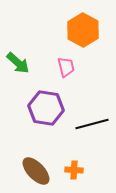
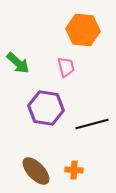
orange hexagon: rotated 24 degrees counterclockwise
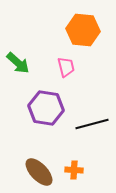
brown ellipse: moved 3 px right, 1 px down
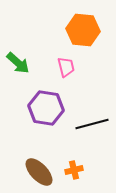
orange cross: rotated 18 degrees counterclockwise
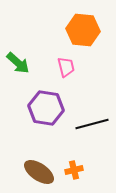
brown ellipse: rotated 12 degrees counterclockwise
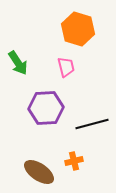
orange hexagon: moved 5 px left, 1 px up; rotated 12 degrees clockwise
green arrow: rotated 15 degrees clockwise
purple hexagon: rotated 12 degrees counterclockwise
orange cross: moved 9 px up
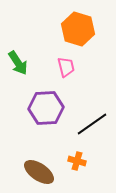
black line: rotated 20 degrees counterclockwise
orange cross: moved 3 px right; rotated 30 degrees clockwise
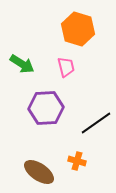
green arrow: moved 4 px right, 1 px down; rotated 25 degrees counterclockwise
black line: moved 4 px right, 1 px up
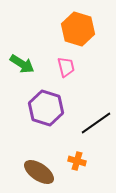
purple hexagon: rotated 20 degrees clockwise
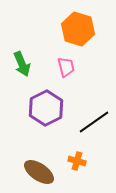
green arrow: rotated 35 degrees clockwise
purple hexagon: rotated 16 degrees clockwise
black line: moved 2 px left, 1 px up
